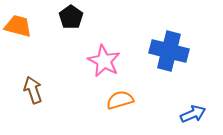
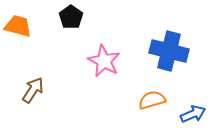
brown arrow: rotated 52 degrees clockwise
orange semicircle: moved 32 px right
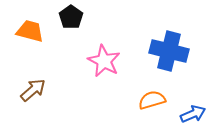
orange trapezoid: moved 12 px right, 5 px down
brown arrow: rotated 16 degrees clockwise
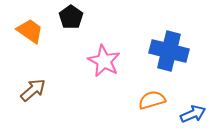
orange trapezoid: rotated 20 degrees clockwise
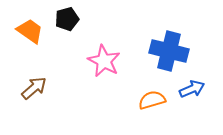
black pentagon: moved 4 px left, 2 px down; rotated 20 degrees clockwise
brown arrow: moved 1 px right, 2 px up
blue arrow: moved 1 px left, 25 px up
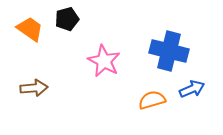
orange trapezoid: moved 2 px up
brown arrow: rotated 36 degrees clockwise
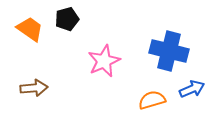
pink star: rotated 20 degrees clockwise
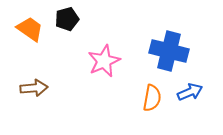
blue arrow: moved 2 px left, 3 px down
orange semicircle: moved 2 px up; rotated 116 degrees clockwise
